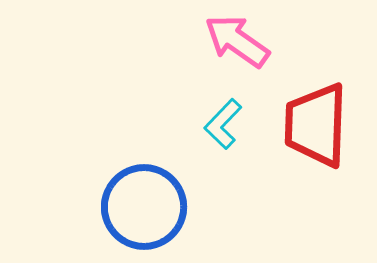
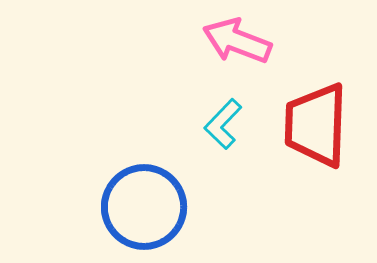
pink arrow: rotated 14 degrees counterclockwise
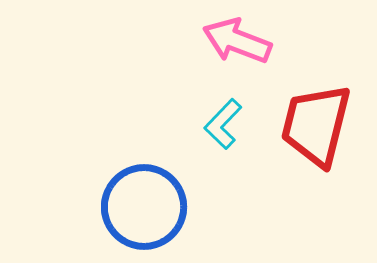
red trapezoid: rotated 12 degrees clockwise
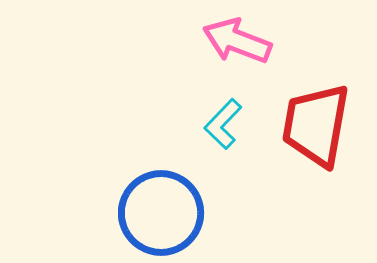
red trapezoid: rotated 4 degrees counterclockwise
blue circle: moved 17 px right, 6 px down
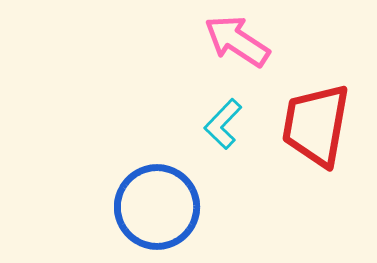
pink arrow: rotated 12 degrees clockwise
blue circle: moved 4 px left, 6 px up
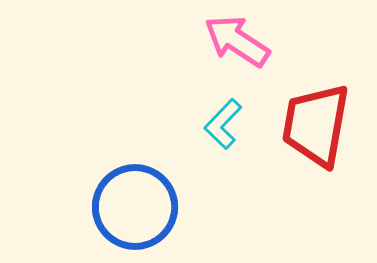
blue circle: moved 22 px left
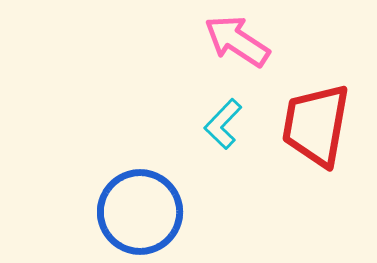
blue circle: moved 5 px right, 5 px down
